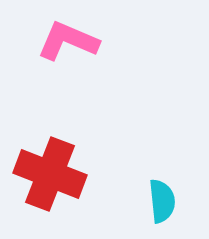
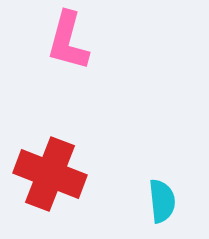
pink L-shape: rotated 98 degrees counterclockwise
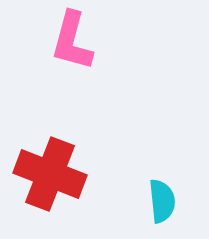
pink L-shape: moved 4 px right
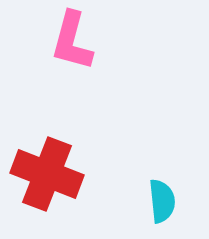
red cross: moved 3 px left
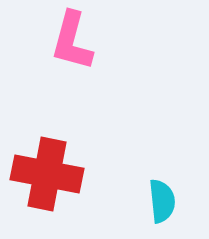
red cross: rotated 10 degrees counterclockwise
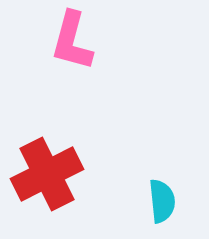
red cross: rotated 38 degrees counterclockwise
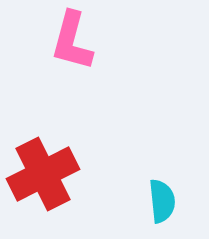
red cross: moved 4 px left
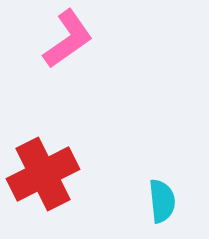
pink L-shape: moved 4 px left, 2 px up; rotated 140 degrees counterclockwise
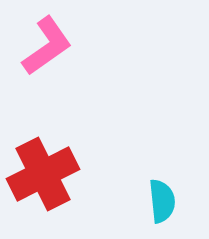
pink L-shape: moved 21 px left, 7 px down
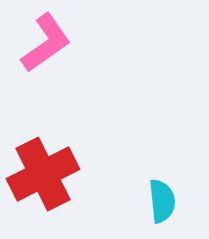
pink L-shape: moved 1 px left, 3 px up
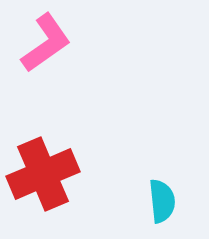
red cross: rotated 4 degrees clockwise
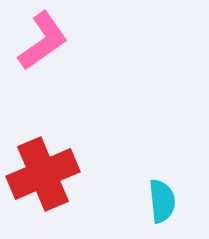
pink L-shape: moved 3 px left, 2 px up
